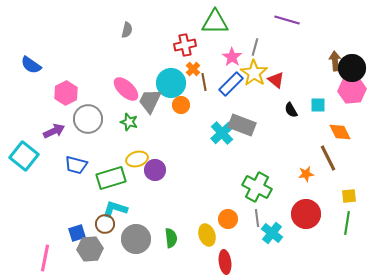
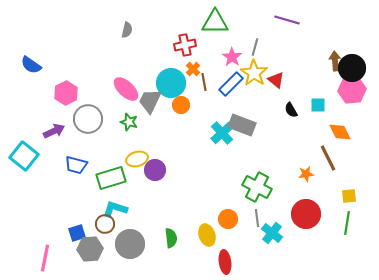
gray circle at (136, 239): moved 6 px left, 5 px down
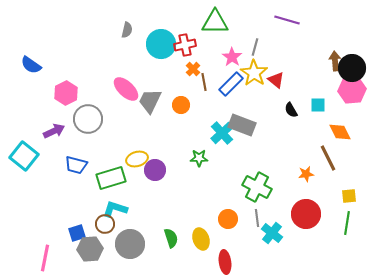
cyan circle at (171, 83): moved 10 px left, 39 px up
green star at (129, 122): moved 70 px right, 36 px down; rotated 18 degrees counterclockwise
yellow ellipse at (207, 235): moved 6 px left, 4 px down
green semicircle at (171, 238): rotated 12 degrees counterclockwise
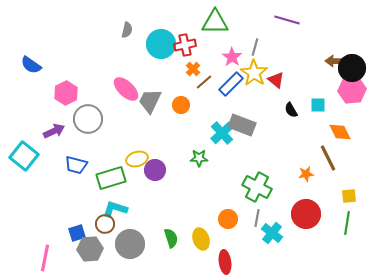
brown arrow at (335, 61): rotated 84 degrees counterclockwise
brown line at (204, 82): rotated 60 degrees clockwise
gray line at (257, 218): rotated 18 degrees clockwise
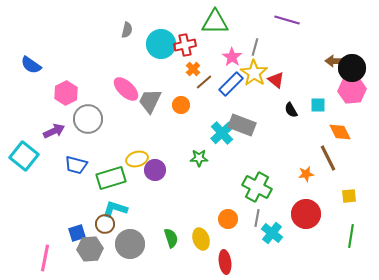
green line at (347, 223): moved 4 px right, 13 px down
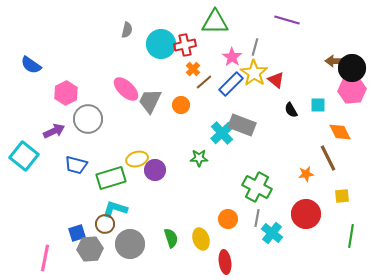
yellow square at (349, 196): moved 7 px left
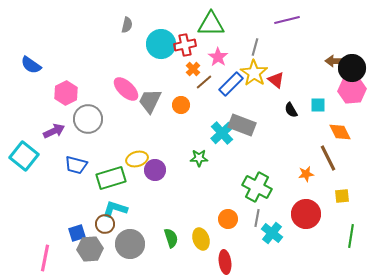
purple line at (287, 20): rotated 30 degrees counterclockwise
green triangle at (215, 22): moved 4 px left, 2 px down
gray semicircle at (127, 30): moved 5 px up
pink star at (232, 57): moved 14 px left
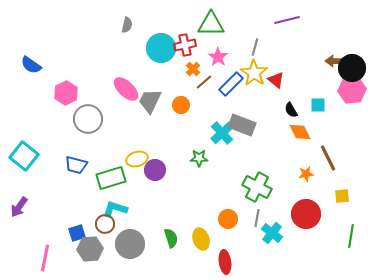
cyan circle at (161, 44): moved 4 px down
purple arrow at (54, 131): moved 35 px left, 76 px down; rotated 150 degrees clockwise
orange diamond at (340, 132): moved 40 px left
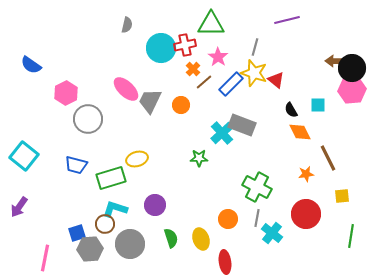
yellow star at (254, 73): rotated 16 degrees counterclockwise
purple circle at (155, 170): moved 35 px down
